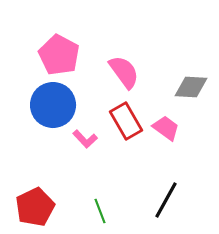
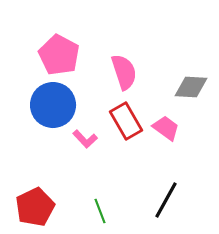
pink semicircle: rotated 18 degrees clockwise
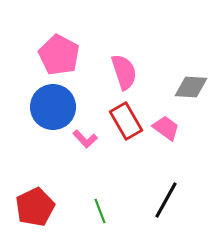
blue circle: moved 2 px down
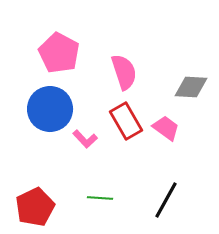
pink pentagon: moved 2 px up
blue circle: moved 3 px left, 2 px down
green line: moved 13 px up; rotated 65 degrees counterclockwise
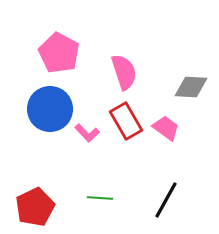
pink L-shape: moved 2 px right, 6 px up
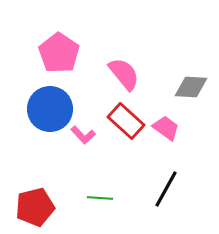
pink pentagon: rotated 6 degrees clockwise
pink semicircle: moved 2 px down; rotated 21 degrees counterclockwise
red rectangle: rotated 18 degrees counterclockwise
pink L-shape: moved 4 px left, 2 px down
black line: moved 11 px up
red pentagon: rotated 12 degrees clockwise
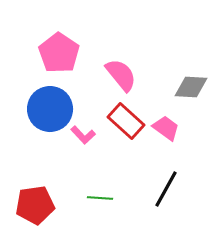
pink semicircle: moved 3 px left, 1 px down
red pentagon: moved 2 px up; rotated 6 degrees clockwise
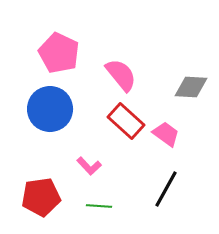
pink pentagon: rotated 9 degrees counterclockwise
pink trapezoid: moved 6 px down
pink L-shape: moved 6 px right, 31 px down
green line: moved 1 px left, 8 px down
red pentagon: moved 6 px right, 8 px up
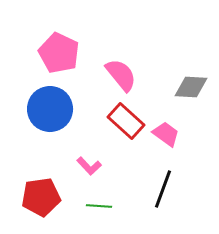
black line: moved 3 px left; rotated 9 degrees counterclockwise
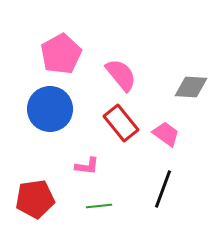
pink pentagon: moved 2 px right, 1 px down; rotated 18 degrees clockwise
red rectangle: moved 5 px left, 2 px down; rotated 9 degrees clockwise
pink L-shape: moved 2 px left; rotated 40 degrees counterclockwise
red pentagon: moved 6 px left, 2 px down
green line: rotated 10 degrees counterclockwise
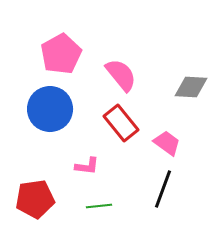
pink trapezoid: moved 1 px right, 9 px down
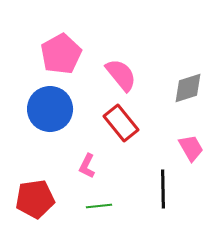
gray diamond: moved 3 px left, 1 px down; rotated 20 degrees counterclockwise
pink trapezoid: moved 24 px right, 5 px down; rotated 24 degrees clockwise
pink L-shape: rotated 110 degrees clockwise
black line: rotated 21 degrees counterclockwise
